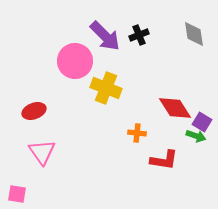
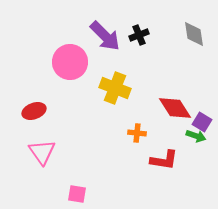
pink circle: moved 5 px left, 1 px down
yellow cross: moved 9 px right
pink square: moved 60 px right
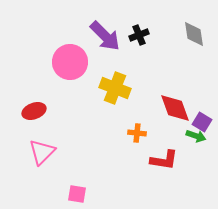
red diamond: rotated 12 degrees clockwise
pink triangle: rotated 20 degrees clockwise
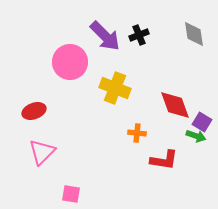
red diamond: moved 3 px up
pink square: moved 6 px left
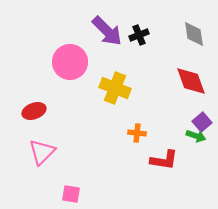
purple arrow: moved 2 px right, 5 px up
red diamond: moved 16 px right, 24 px up
purple square: rotated 18 degrees clockwise
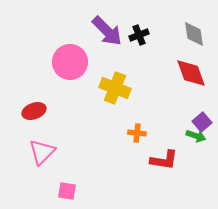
red diamond: moved 8 px up
pink square: moved 4 px left, 3 px up
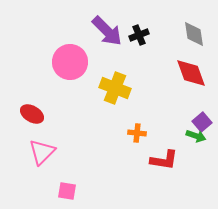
red ellipse: moved 2 px left, 3 px down; rotated 50 degrees clockwise
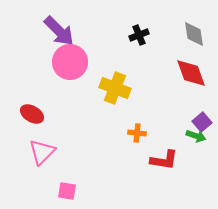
purple arrow: moved 48 px left
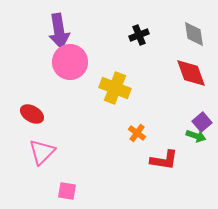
purple arrow: rotated 36 degrees clockwise
orange cross: rotated 30 degrees clockwise
